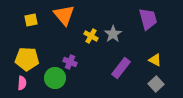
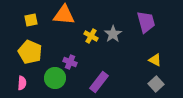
orange triangle: rotated 45 degrees counterclockwise
purple trapezoid: moved 2 px left, 3 px down
yellow pentagon: moved 3 px right, 7 px up; rotated 20 degrees clockwise
purple rectangle: moved 22 px left, 14 px down
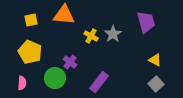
purple cross: rotated 16 degrees clockwise
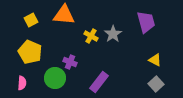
yellow square: rotated 16 degrees counterclockwise
purple cross: rotated 16 degrees counterclockwise
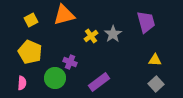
orange triangle: rotated 20 degrees counterclockwise
yellow cross: rotated 24 degrees clockwise
yellow triangle: rotated 24 degrees counterclockwise
purple rectangle: rotated 15 degrees clockwise
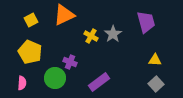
orange triangle: rotated 10 degrees counterclockwise
yellow cross: rotated 24 degrees counterclockwise
